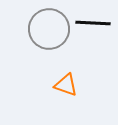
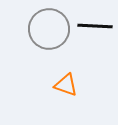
black line: moved 2 px right, 3 px down
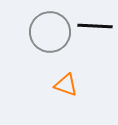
gray circle: moved 1 px right, 3 px down
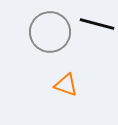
black line: moved 2 px right, 2 px up; rotated 12 degrees clockwise
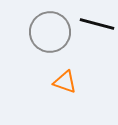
orange triangle: moved 1 px left, 3 px up
